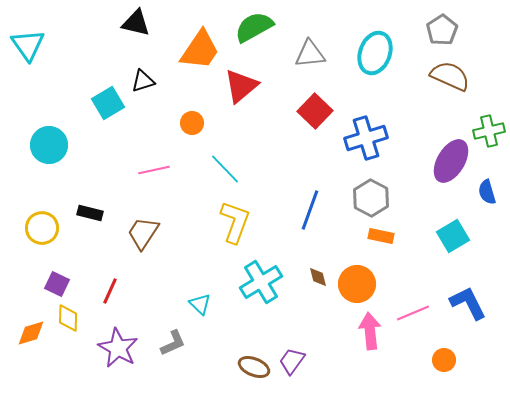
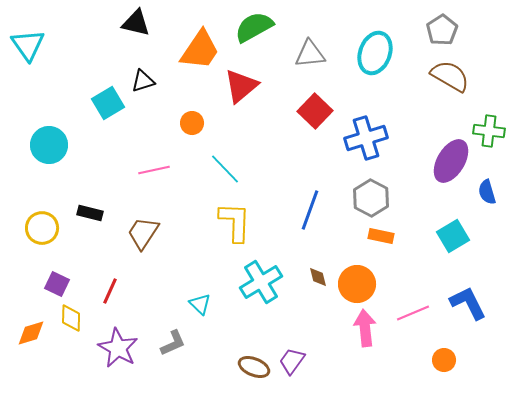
brown semicircle at (450, 76): rotated 6 degrees clockwise
green cross at (489, 131): rotated 20 degrees clockwise
yellow L-shape at (235, 222): rotated 18 degrees counterclockwise
yellow diamond at (68, 318): moved 3 px right
pink arrow at (370, 331): moved 5 px left, 3 px up
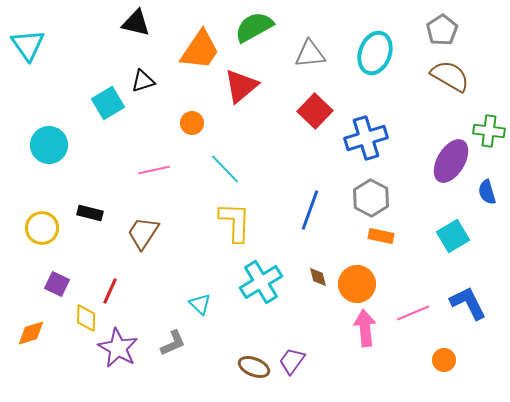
yellow diamond at (71, 318): moved 15 px right
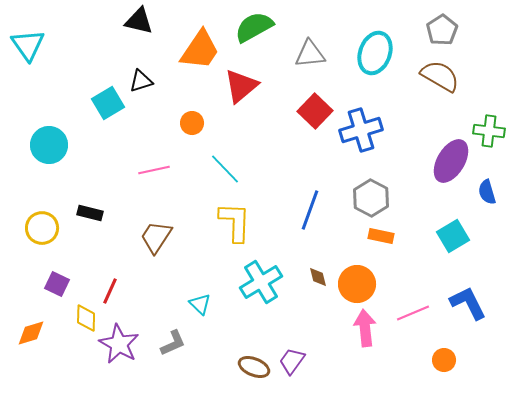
black triangle at (136, 23): moved 3 px right, 2 px up
brown semicircle at (450, 76): moved 10 px left
black triangle at (143, 81): moved 2 px left
blue cross at (366, 138): moved 5 px left, 8 px up
brown trapezoid at (143, 233): moved 13 px right, 4 px down
purple star at (118, 348): moved 1 px right, 4 px up
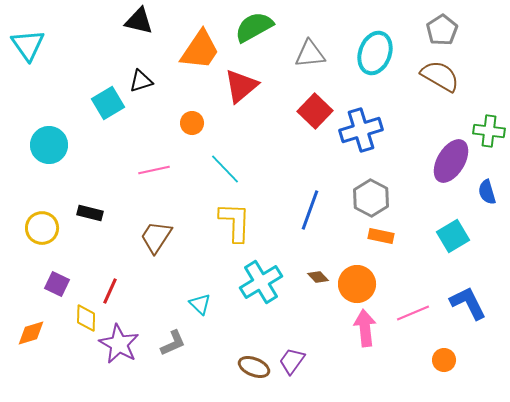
brown diamond at (318, 277): rotated 30 degrees counterclockwise
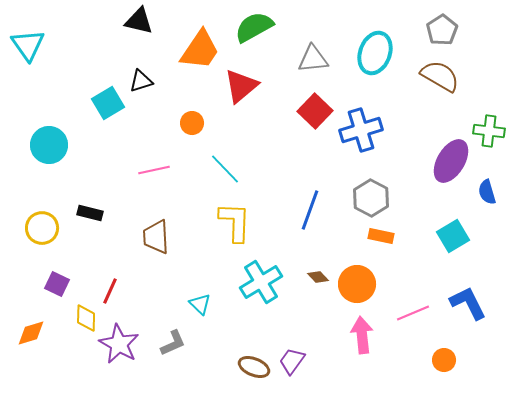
gray triangle at (310, 54): moved 3 px right, 5 px down
brown trapezoid at (156, 237): rotated 36 degrees counterclockwise
pink arrow at (365, 328): moved 3 px left, 7 px down
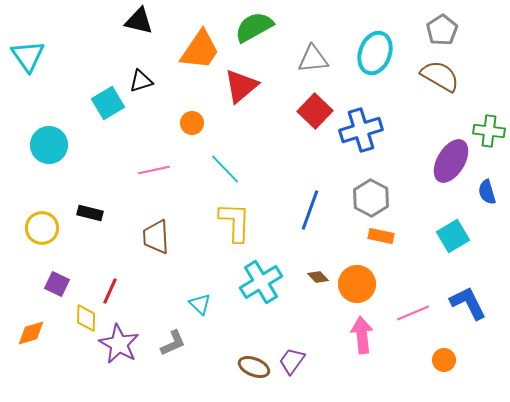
cyan triangle at (28, 45): moved 11 px down
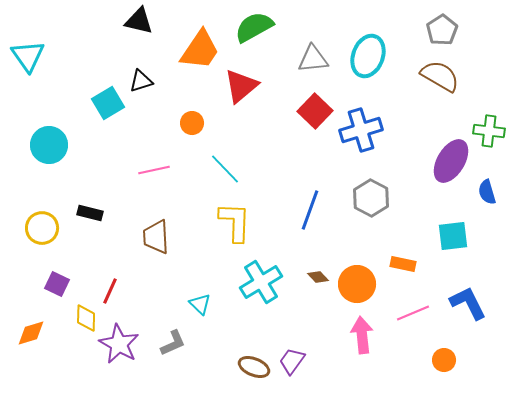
cyan ellipse at (375, 53): moved 7 px left, 3 px down
orange rectangle at (381, 236): moved 22 px right, 28 px down
cyan square at (453, 236): rotated 24 degrees clockwise
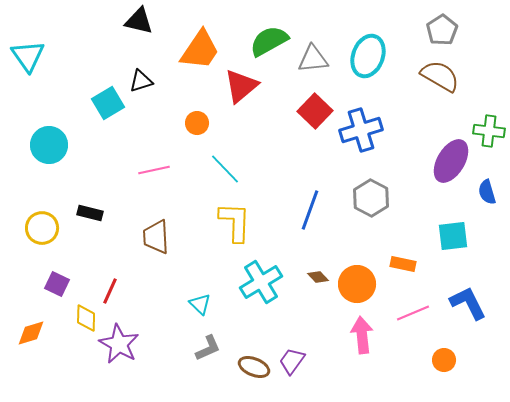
green semicircle at (254, 27): moved 15 px right, 14 px down
orange circle at (192, 123): moved 5 px right
gray L-shape at (173, 343): moved 35 px right, 5 px down
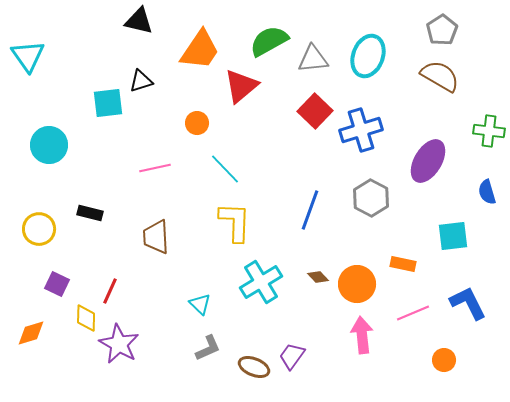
cyan square at (108, 103): rotated 24 degrees clockwise
purple ellipse at (451, 161): moved 23 px left
pink line at (154, 170): moved 1 px right, 2 px up
yellow circle at (42, 228): moved 3 px left, 1 px down
purple trapezoid at (292, 361): moved 5 px up
